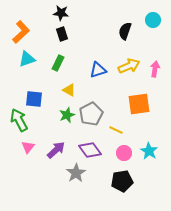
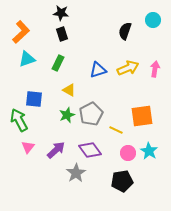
yellow arrow: moved 1 px left, 2 px down
orange square: moved 3 px right, 12 px down
pink circle: moved 4 px right
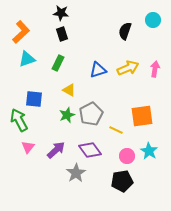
pink circle: moved 1 px left, 3 px down
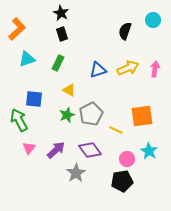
black star: rotated 21 degrees clockwise
orange L-shape: moved 4 px left, 3 px up
pink triangle: moved 1 px right, 1 px down
pink circle: moved 3 px down
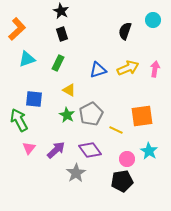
black star: moved 2 px up
green star: rotated 21 degrees counterclockwise
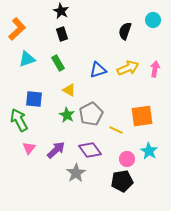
green rectangle: rotated 56 degrees counterclockwise
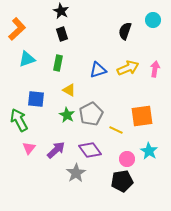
green rectangle: rotated 42 degrees clockwise
blue square: moved 2 px right
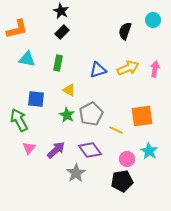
orange L-shape: rotated 30 degrees clockwise
black rectangle: moved 2 px up; rotated 64 degrees clockwise
cyan triangle: rotated 30 degrees clockwise
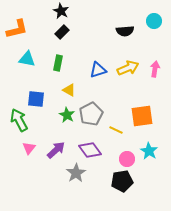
cyan circle: moved 1 px right, 1 px down
black semicircle: rotated 114 degrees counterclockwise
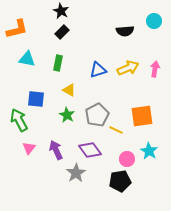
gray pentagon: moved 6 px right, 1 px down
purple arrow: rotated 72 degrees counterclockwise
black pentagon: moved 2 px left
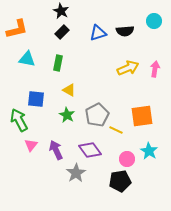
blue triangle: moved 37 px up
pink triangle: moved 2 px right, 3 px up
